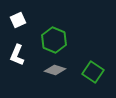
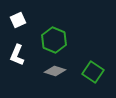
gray diamond: moved 1 px down
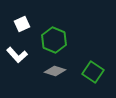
white square: moved 4 px right, 4 px down
white L-shape: rotated 65 degrees counterclockwise
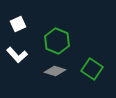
white square: moved 4 px left
green hexagon: moved 3 px right, 1 px down
green square: moved 1 px left, 3 px up
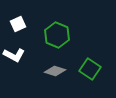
green hexagon: moved 6 px up
white L-shape: moved 3 px left; rotated 20 degrees counterclockwise
green square: moved 2 px left
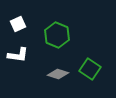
white L-shape: moved 4 px right; rotated 20 degrees counterclockwise
gray diamond: moved 3 px right, 3 px down
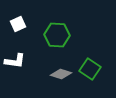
green hexagon: rotated 20 degrees counterclockwise
white L-shape: moved 3 px left, 6 px down
gray diamond: moved 3 px right
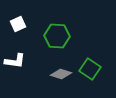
green hexagon: moved 1 px down
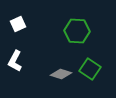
green hexagon: moved 20 px right, 5 px up
white L-shape: rotated 110 degrees clockwise
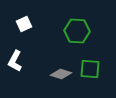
white square: moved 6 px right
green square: rotated 30 degrees counterclockwise
